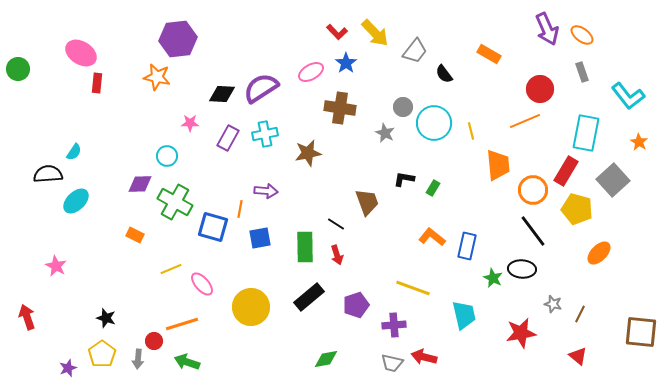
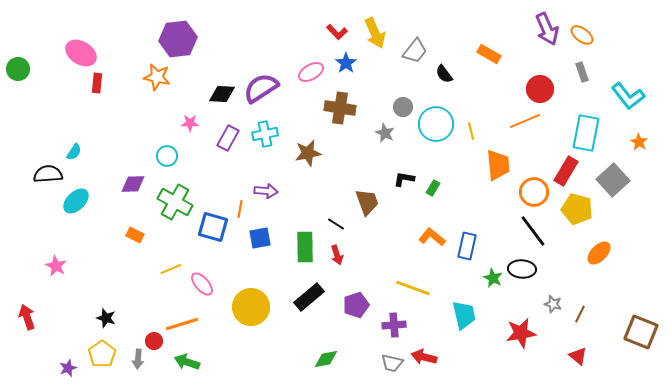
yellow arrow at (375, 33): rotated 20 degrees clockwise
cyan circle at (434, 123): moved 2 px right, 1 px down
purple diamond at (140, 184): moved 7 px left
orange circle at (533, 190): moved 1 px right, 2 px down
brown square at (641, 332): rotated 16 degrees clockwise
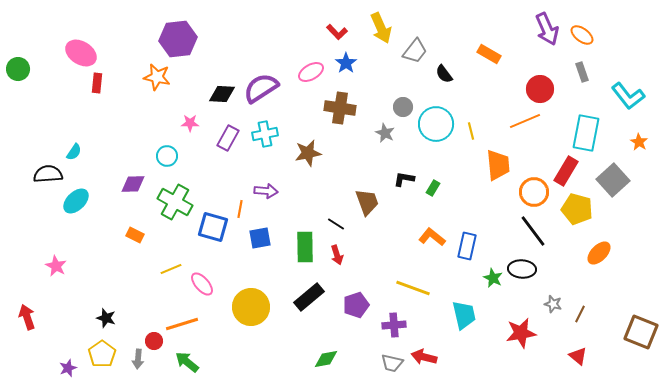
yellow arrow at (375, 33): moved 6 px right, 5 px up
green arrow at (187, 362): rotated 20 degrees clockwise
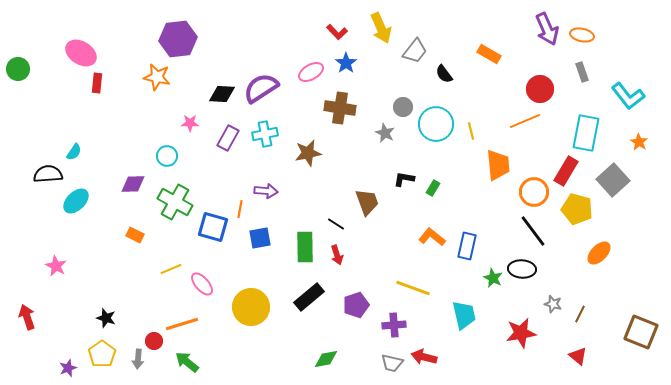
orange ellipse at (582, 35): rotated 25 degrees counterclockwise
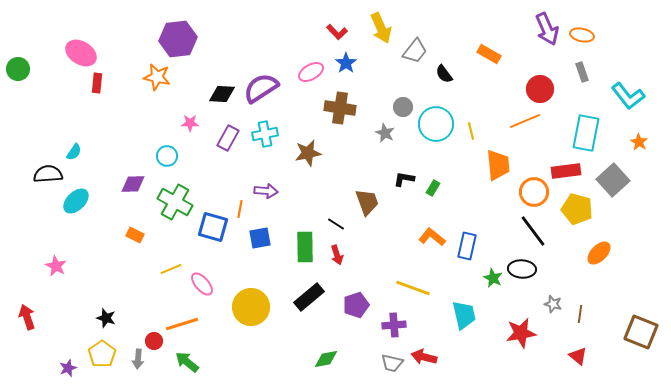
red rectangle at (566, 171): rotated 52 degrees clockwise
brown line at (580, 314): rotated 18 degrees counterclockwise
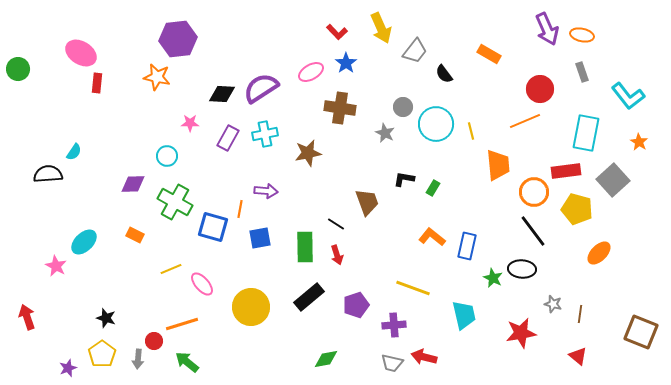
cyan ellipse at (76, 201): moved 8 px right, 41 px down
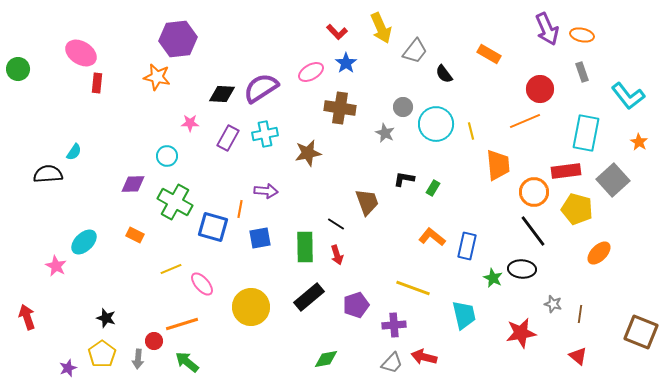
gray trapezoid at (392, 363): rotated 60 degrees counterclockwise
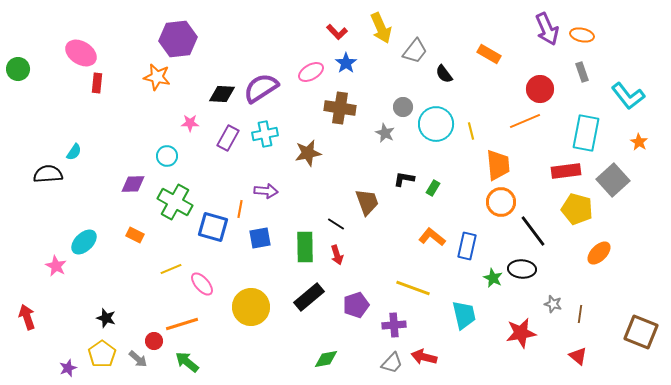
orange circle at (534, 192): moved 33 px left, 10 px down
gray arrow at (138, 359): rotated 54 degrees counterclockwise
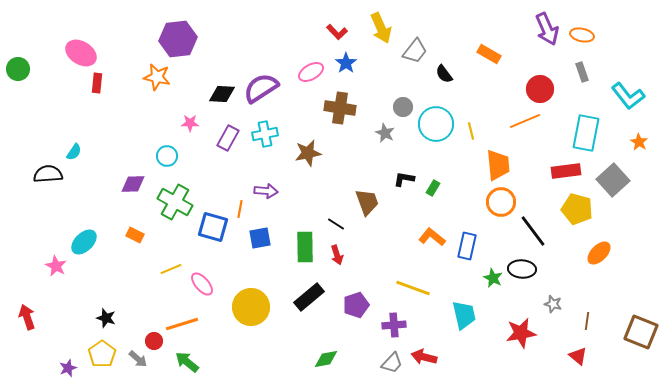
brown line at (580, 314): moved 7 px right, 7 px down
